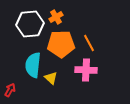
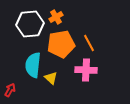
orange pentagon: rotated 8 degrees counterclockwise
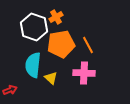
white hexagon: moved 4 px right, 3 px down; rotated 24 degrees clockwise
orange line: moved 1 px left, 2 px down
pink cross: moved 2 px left, 3 px down
red arrow: rotated 40 degrees clockwise
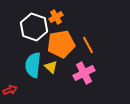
pink cross: rotated 30 degrees counterclockwise
yellow triangle: moved 11 px up
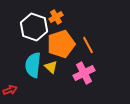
orange pentagon: rotated 8 degrees counterclockwise
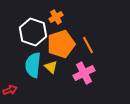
white hexagon: moved 1 px left, 5 px down
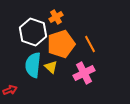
orange line: moved 2 px right, 1 px up
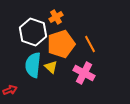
pink cross: rotated 35 degrees counterclockwise
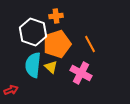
orange cross: moved 1 px up; rotated 24 degrees clockwise
orange pentagon: moved 4 px left
pink cross: moved 3 px left
red arrow: moved 1 px right
